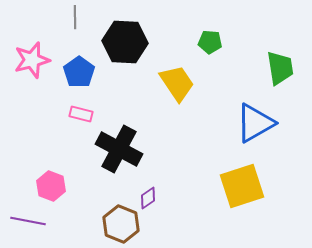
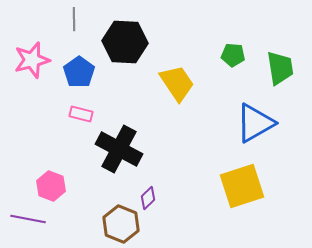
gray line: moved 1 px left, 2 px down
green pentagon: moved 23 px right, 13 px down
purple diamond: rotated 10 degrees counterclockwise
purple line: moved 2 px up
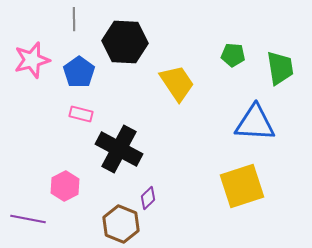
blue triangle: rotated 33 degrees clockwise
pink hexagon: moved 14 px right; rotated 12 degrees clockwise
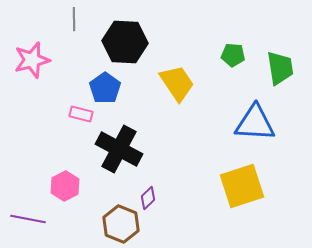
blue pentagon: moved 26 px right, 16 px down
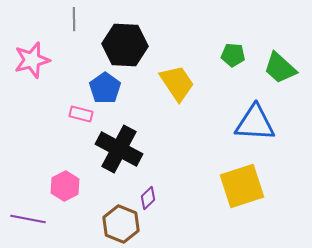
black hexagon: moved 3 px down
green trapezoid: rotated 141 degrees clockwise
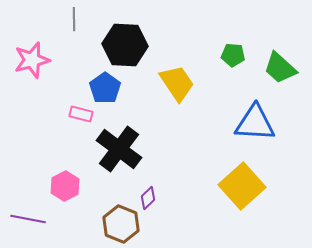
black cross: rotated 9 degrees clockwise
yellow square: rotated 24 degrees counterclockwise
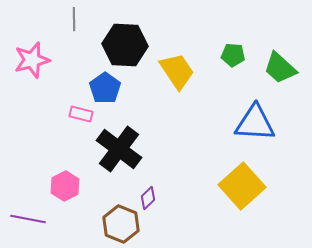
yellow trapezoid: moved 12 px up
